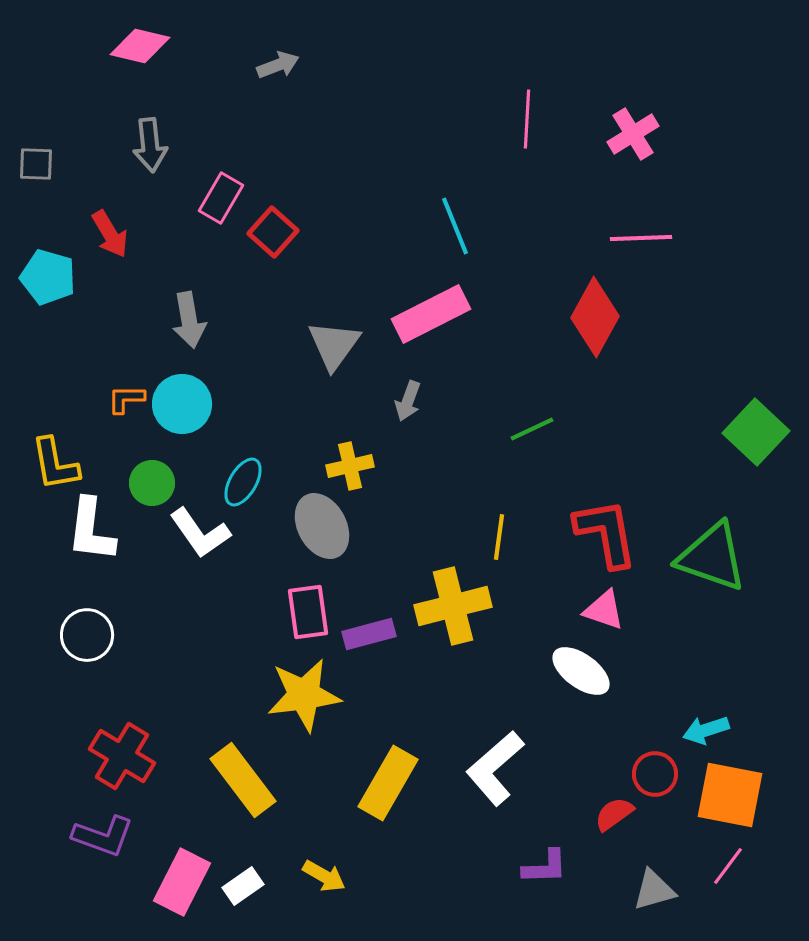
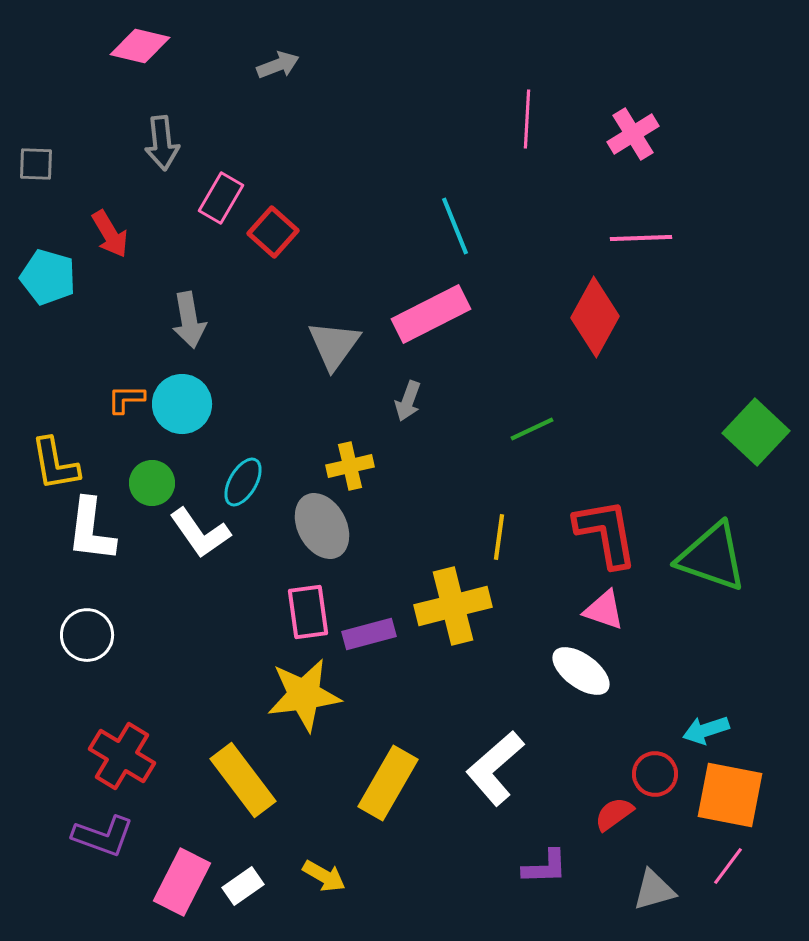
gray arrow at (150, 145): moved 12 px right, 2 px up
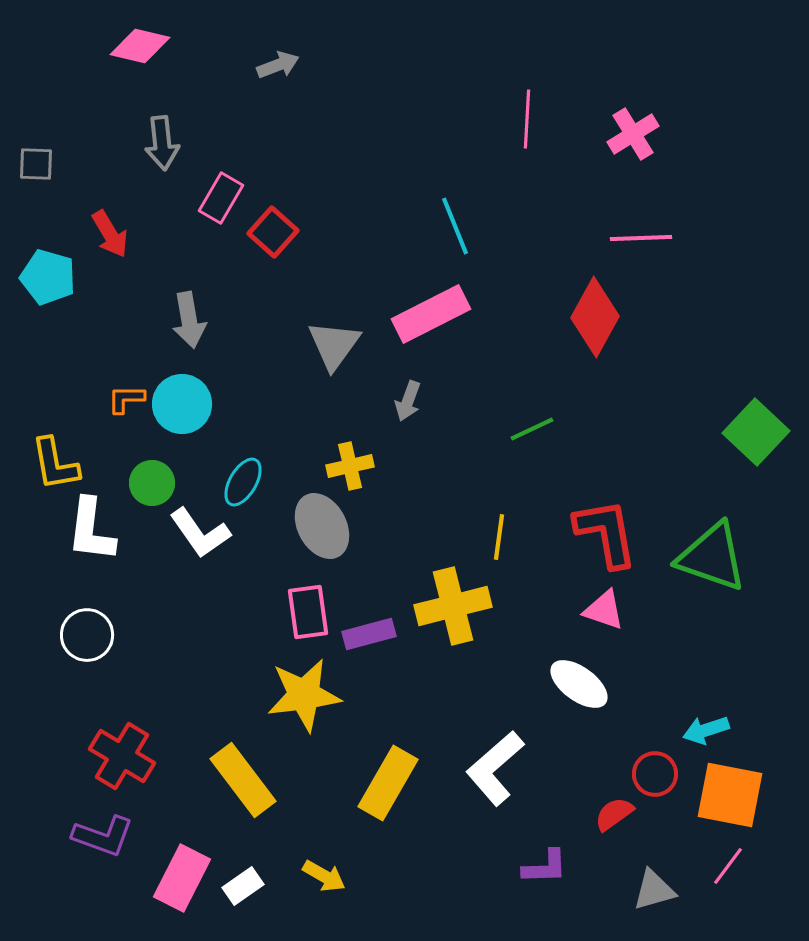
white ellipse at (581, 671): moved 2 px left, 13 px down
pink rectangle at (182, 882): moved 4 px up
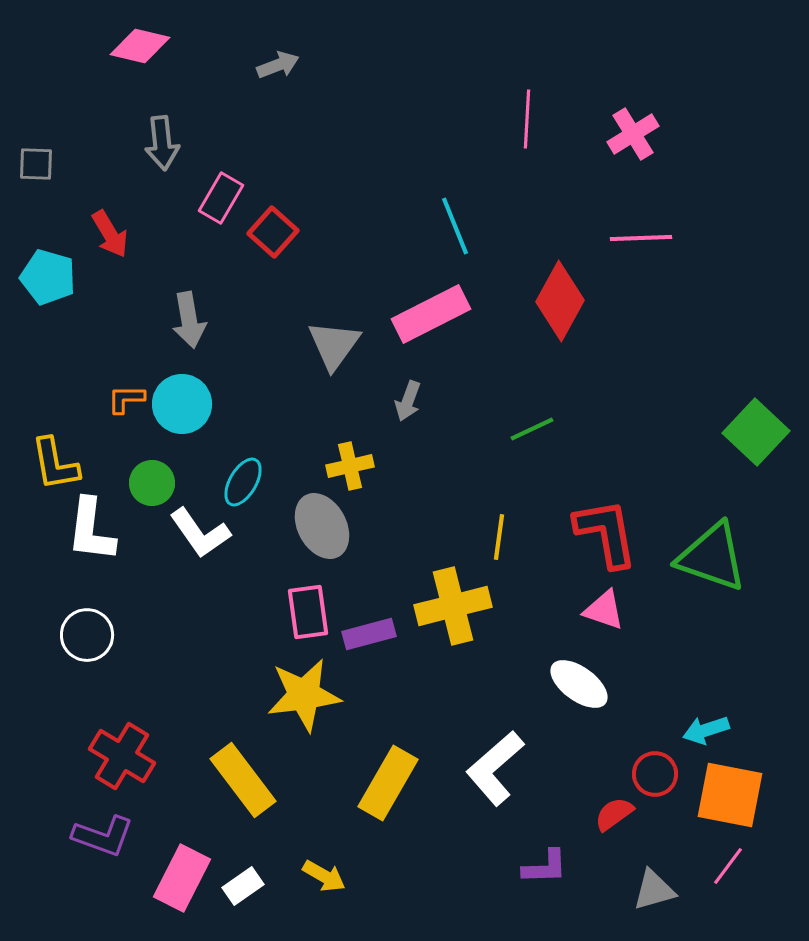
red diamond at (595, 317): moved 35 px left, 16 px up
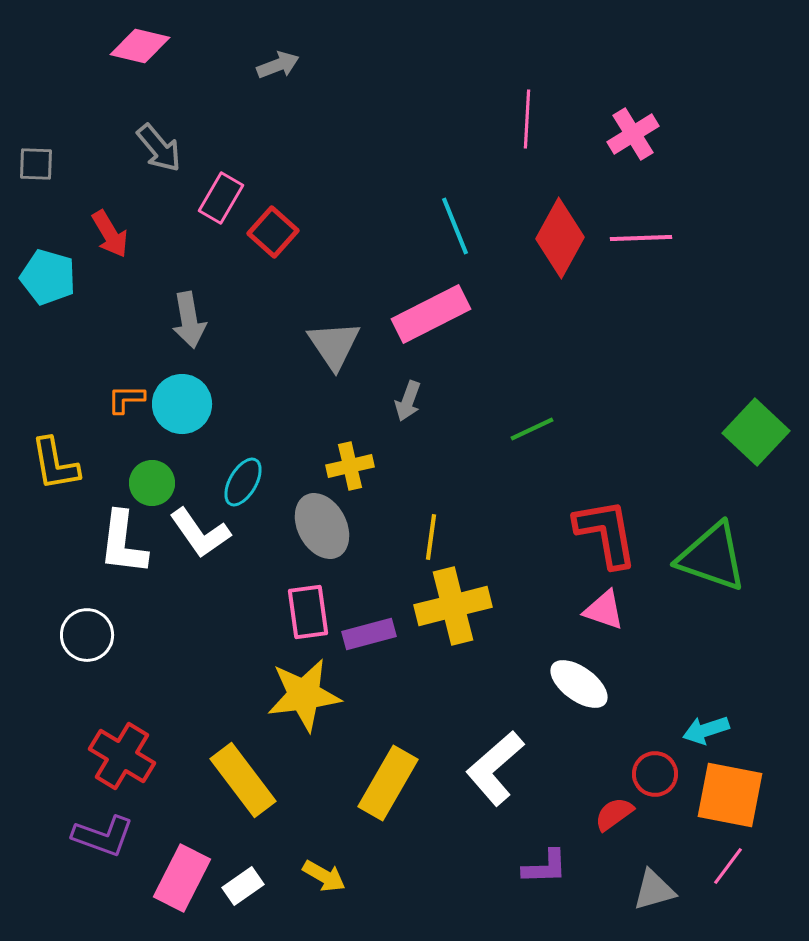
gray arrow at (162, 143): moved 3 px left, 5 px down; rotated 34 degrees counterclockwise
red diamond at (560, 301): moved 63 px up
gray triangle at (334, 345): rotated 10 degrees counterclockwise
white L-shape at (91, 530): moved 32 px right, 13 px down
yellow line at (499, 537): moved 68 px left
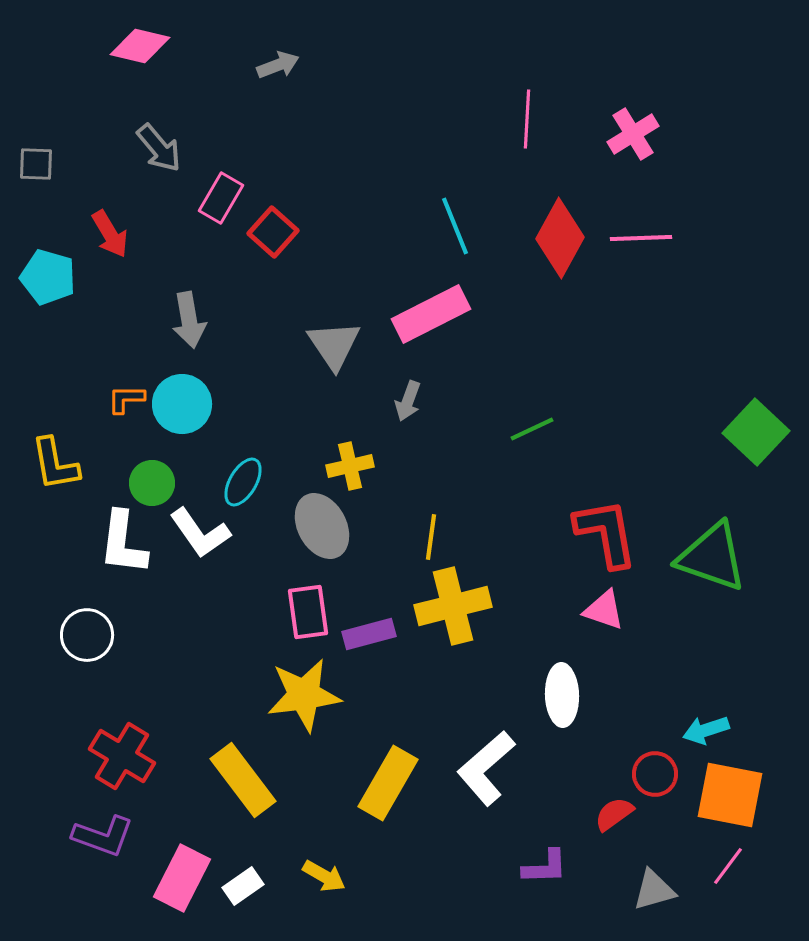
white ellipse at (579, 684): moved 17 px left, 11 px down; rotated 52 degrees clockwise
white L-shape at (495, 768): moved 9 px left
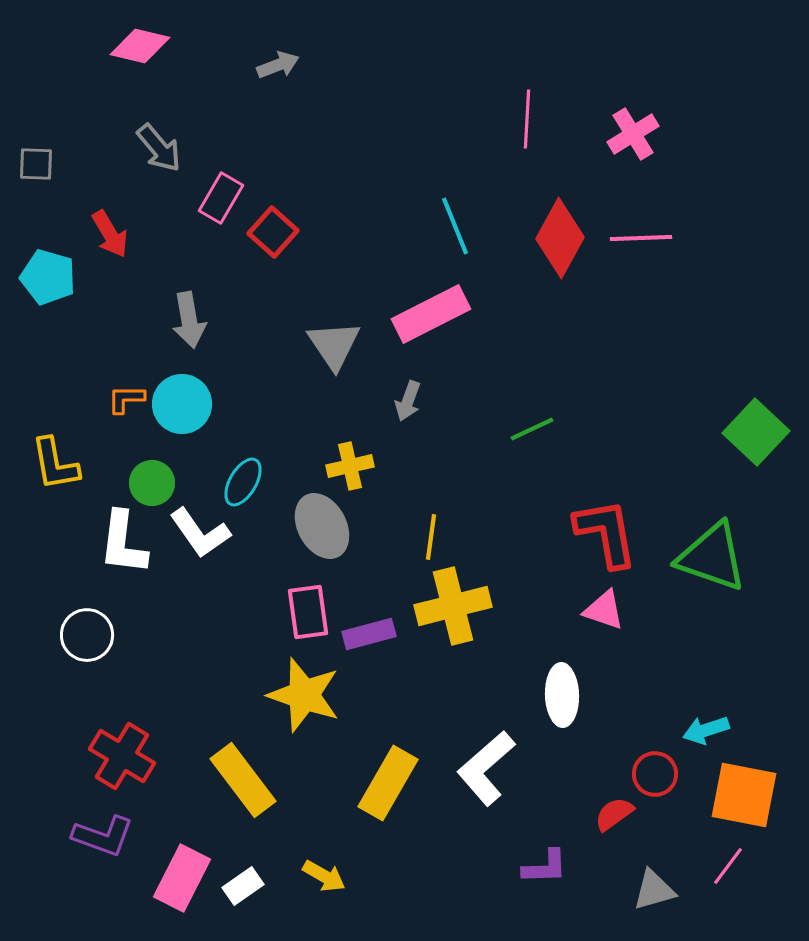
yellow star at (304, 695): rotated 26 degrees clockwise
orange square at (730, 795): moved 14 px right
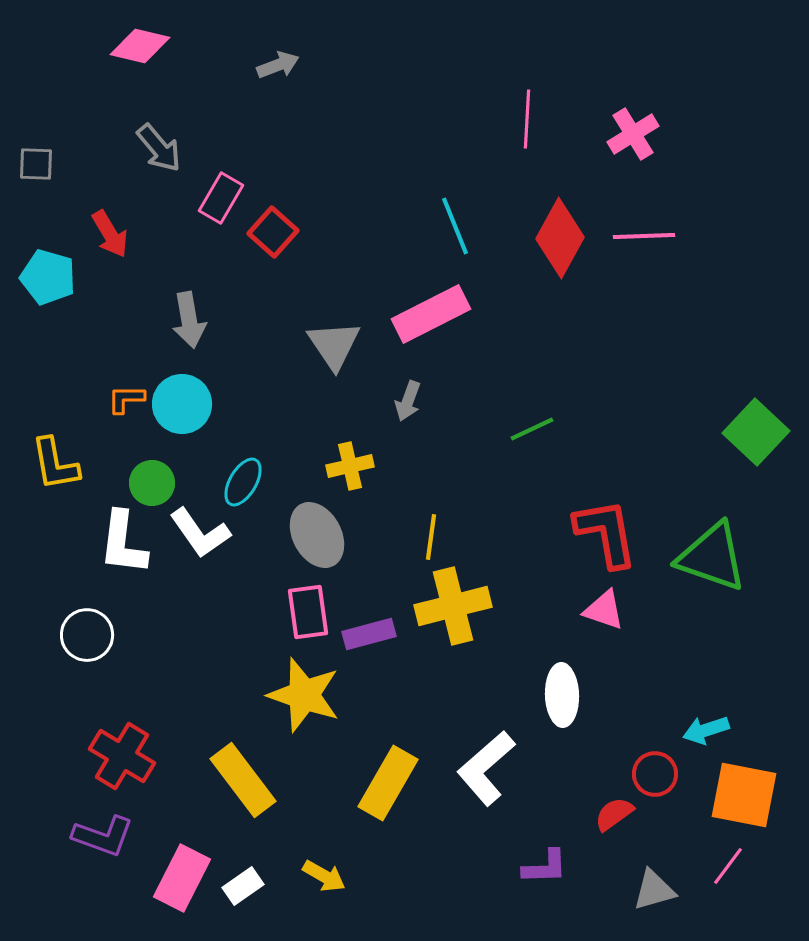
pink line at (641, 238): moved 3 px right, 2 px up
gray ellipse at (322, 526): moved 5 px left, 9 px down
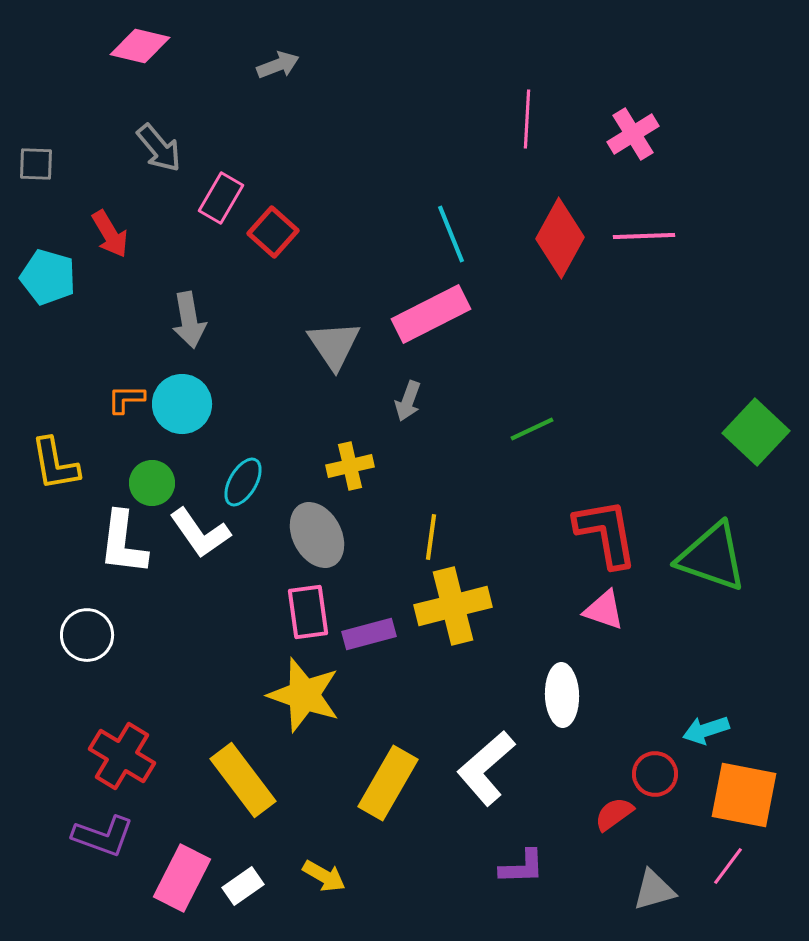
cyan line at (455, 226): moved 4 px left, 8 px down
purple L-shape at (545, 867): moved 23 px left
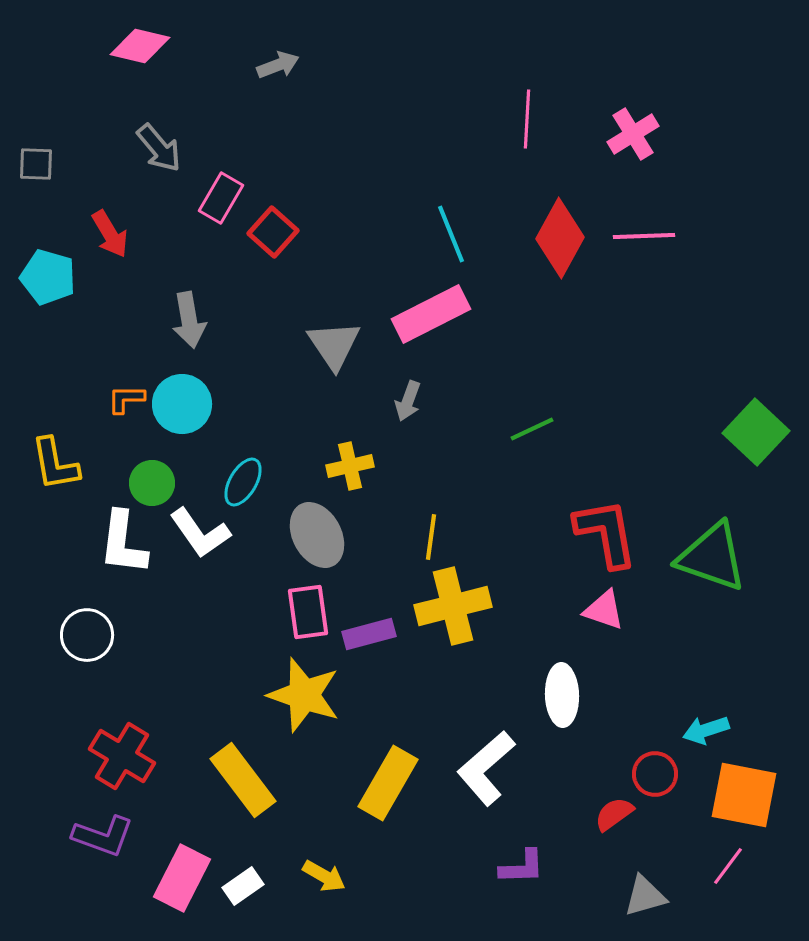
gray triangle at (654, 890): moved 9 px left, 6 px down
